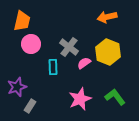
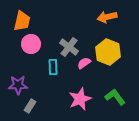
purple star: moved 1 px right, 2 px up; rotated 18 degrees clockwise
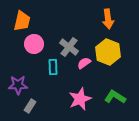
orange arrow: moved 1 px right, 2 px down; rotated 84 degrees counterclockwise
pink circle: moved 3 px right
green L-shape: rotated 20 degrees counterclockwise
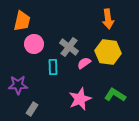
yellow hexagon: rotated 15 degrees counterclockwise
green L-shape: moved 2 px up
gray rectangle: moved 2 px right, 3 px down
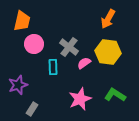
orange arrow: rotated 36 degrees clockwise
purple star: rotated 18 degrees counterclockwise
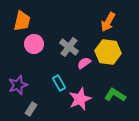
orange arrow: moved 3 px down
cyan rectangle: moved 6 px right, 16 px down; rotated 28 degrees counterclockwise
gray rectangle: moved 1 px left
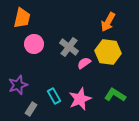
orange trapezoid: moved 3 px up
cyan rectangle: moved 5 px left, 13 px down
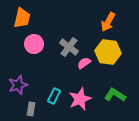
cyan rectangle: rotated 56 degrees clockwise
gray rectangle: rotated 24 degrees counterclockwise
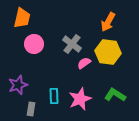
gray cross: moved 3 px right, 3 px up
cyan rectangle: rotated 28 degrees counterclockwise
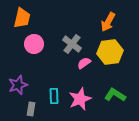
yellow hexagon: moved 2 px right; rotated 15 degrees counterclockwise
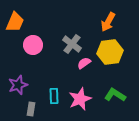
orange trapezoid: moved 7 px left, 4 px down; rotated 10 degrees clockwise
pink circle: moved 1 px left, 1 px down
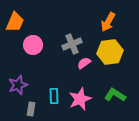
gray cross: rotated 30 degrees clockwise
